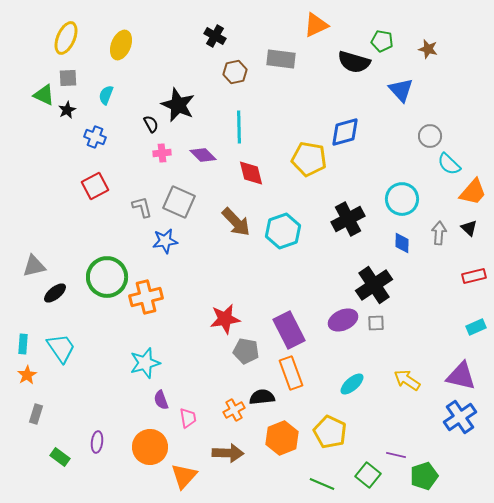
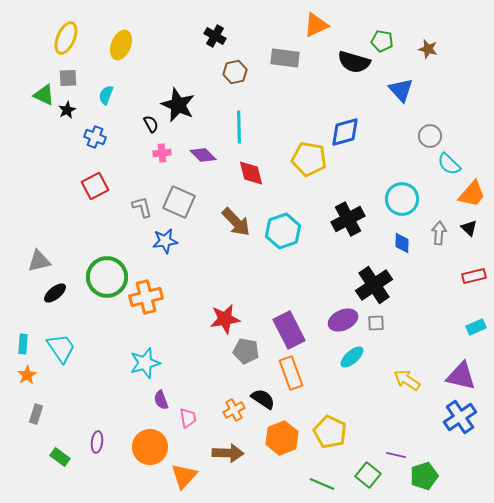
gray rectangle at (281, 59): moved 4 px right, 1 px up
orange trapezoid at (473, 192): moved 1 px left, 2 px down
gray triangle at (34, 266): moved 5 px right, 5 px up
cyan ellipse at (352, 384): moved 27 px up
black semicircle at (262, 397): moved 1 px right, 2 px down; rotated 40 degrees clockwise
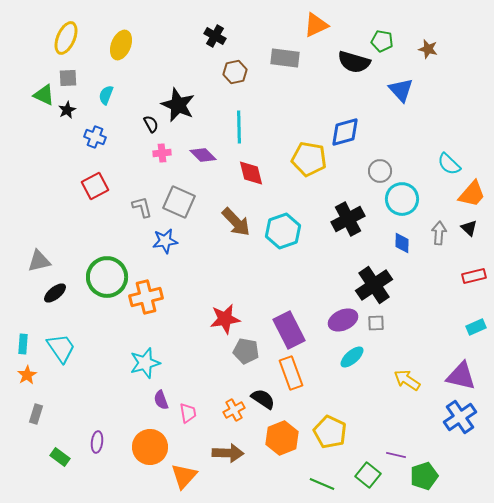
gray circle at (430, 136): moved 50 px left, 35 px down
pink trapezoid at (188, 418): moved 5 px up
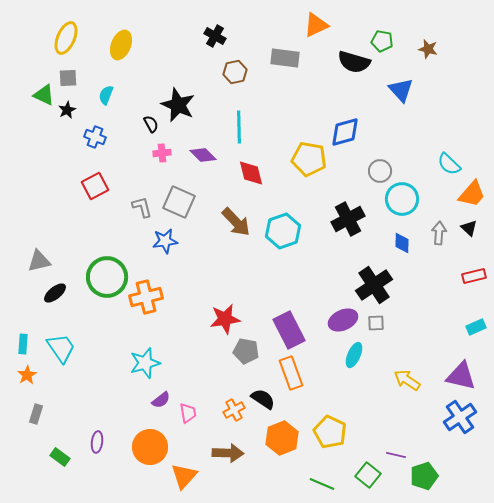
cyan ellipse at (352, 357): moved 2 px right, 2 px up; rotated 25 degrees counterclockwise
purple semicircle at (161, 400): rotated 108 degrees counterclockwise
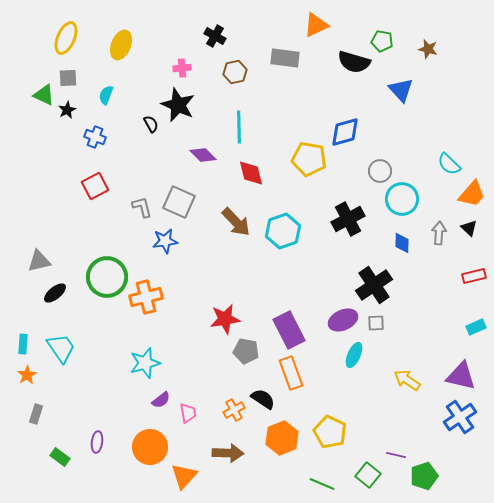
pink cross at (162, 153): moved 20 px right, 85 px up
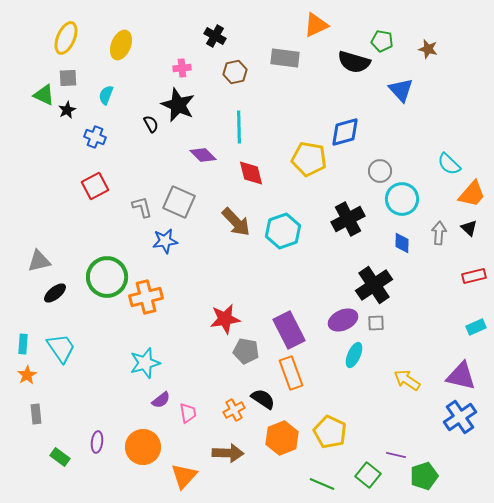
gray rectangle at (36, 414): rotated 24 degrees counterclockwise
orange circle at (150, 447): moved 7 px left
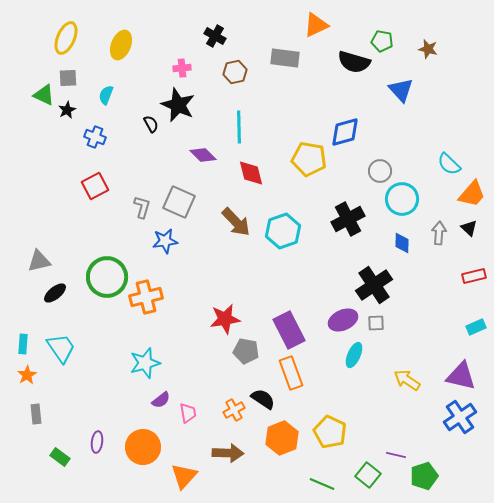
gray L-shape at (142, 207): rotated 30 degrees clockwise
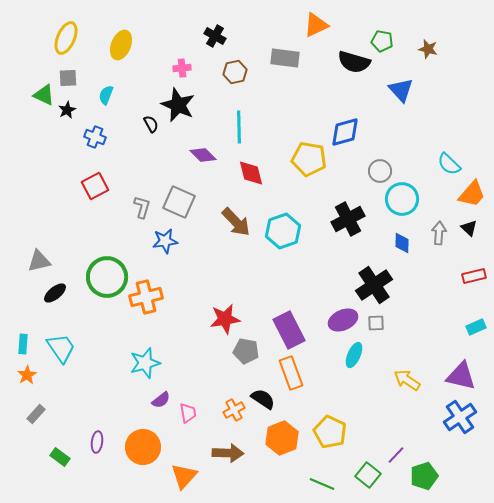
gray rectangle at (36, 414): rotated 48 degrees clockwise
purple line at (396, 455): rotated 60 degrees counterclockwise
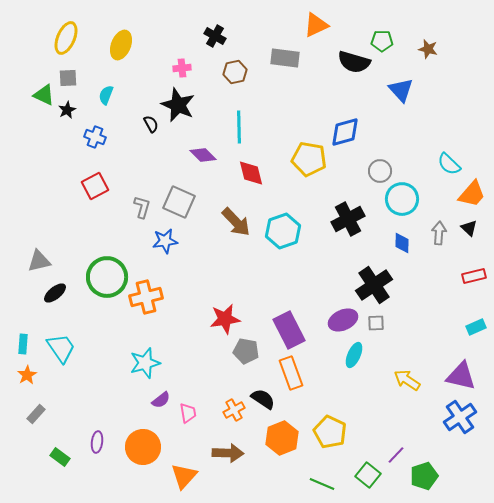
green pentagon at (382, 41): rotated 10 degrees counterclockwise
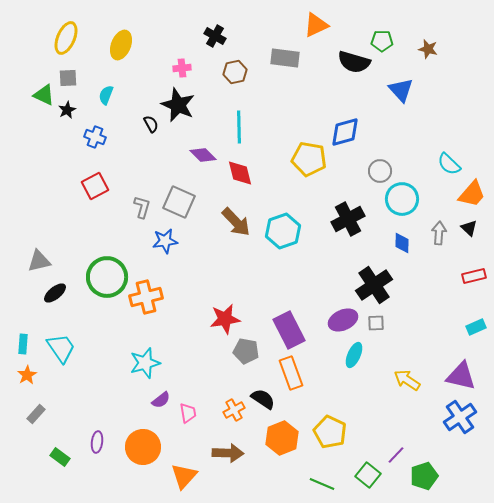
red diamond at (251, 173): moved 11 px left
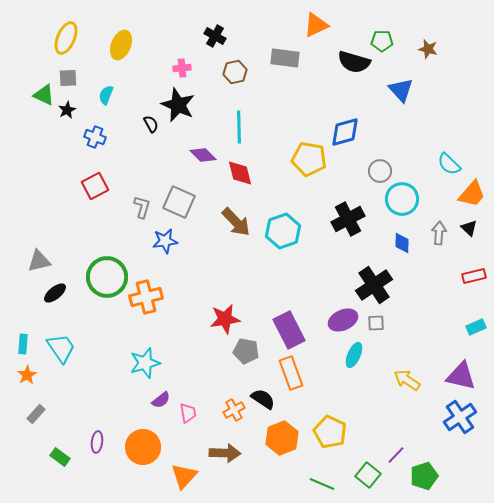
brown arrow at (228, 453): moved 3 px left
